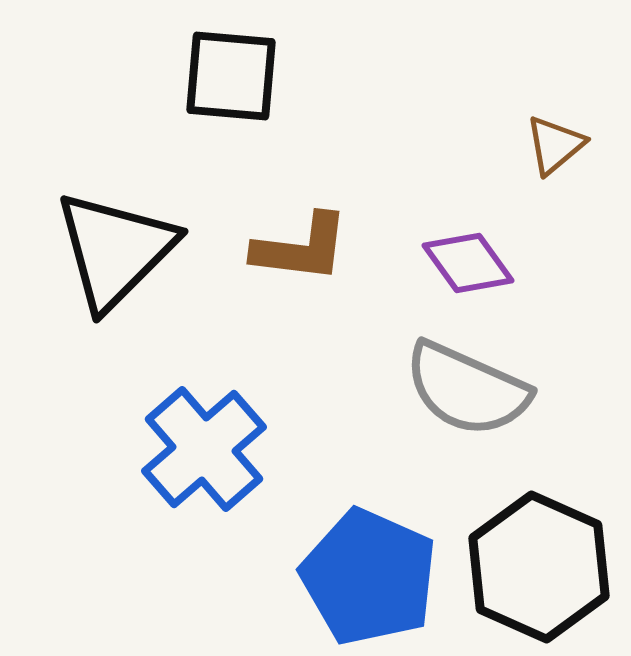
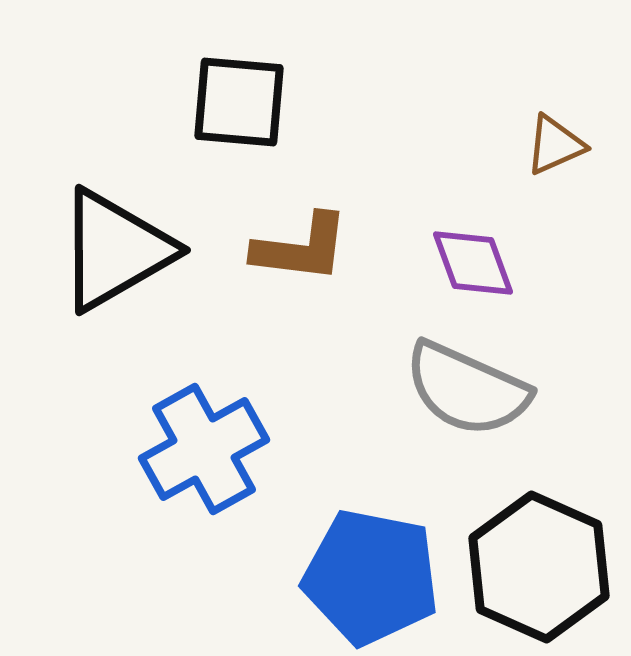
black square: moved 8 px right, 26 px down
brown triangle: rotated 16 degrees clockwise
black triangle: rotated 15 degrees clockwise
purple diamond: moved 5 px right; rotated 16 degrees clockwise
blue cross: rotated 12 degrees clockwise
blue pentagon: moved 2 px right; rotated 13 degrees counterclockwise
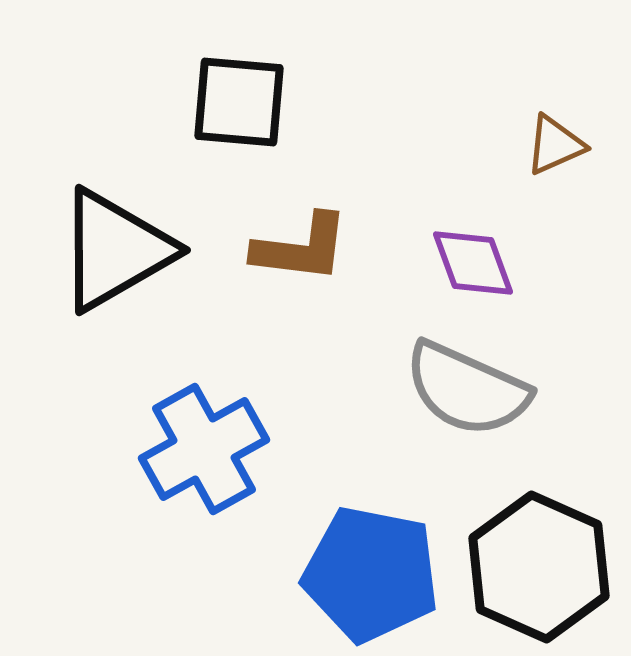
blue pentagon: moved 3 px up
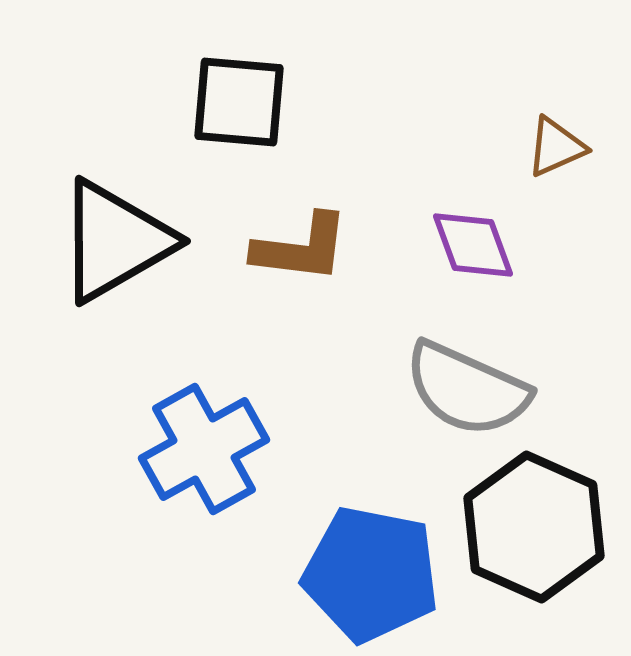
brown triangle: moved 1 px right, 2 px down
black triangle: moved 9 px up
purple diamond: moved 18 px up
black hexagon: moved 5 px left, 40 px up
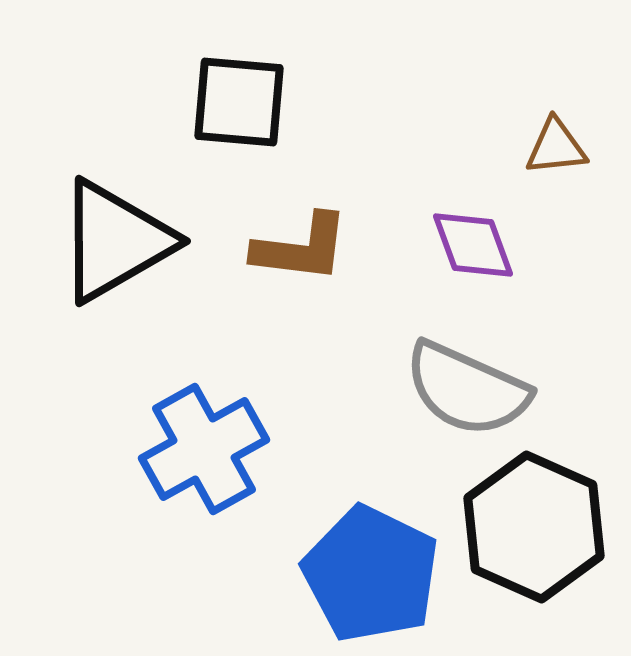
brown triangle: rotated 18 degrees clockwise
blue pentagon: rotated 15 degrees clockwise
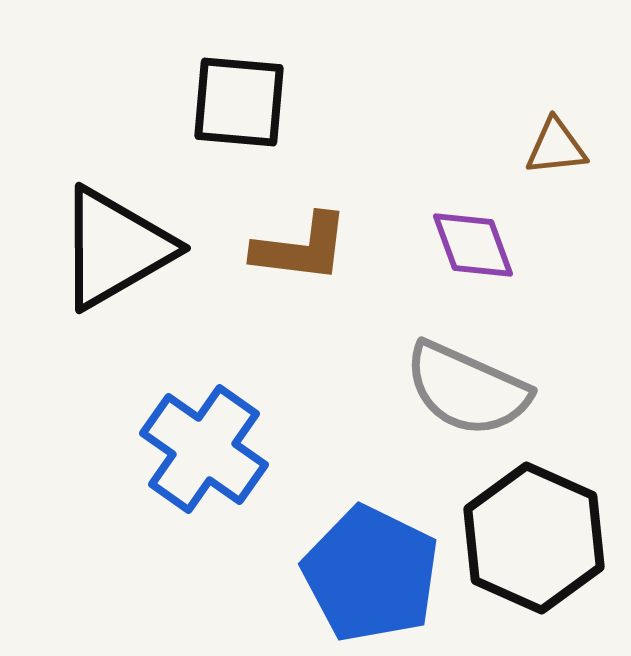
black triangle: moved 7 px down
blue cross: rotated 26 degrees counterclockwise
black hexagon: moved 11 px down
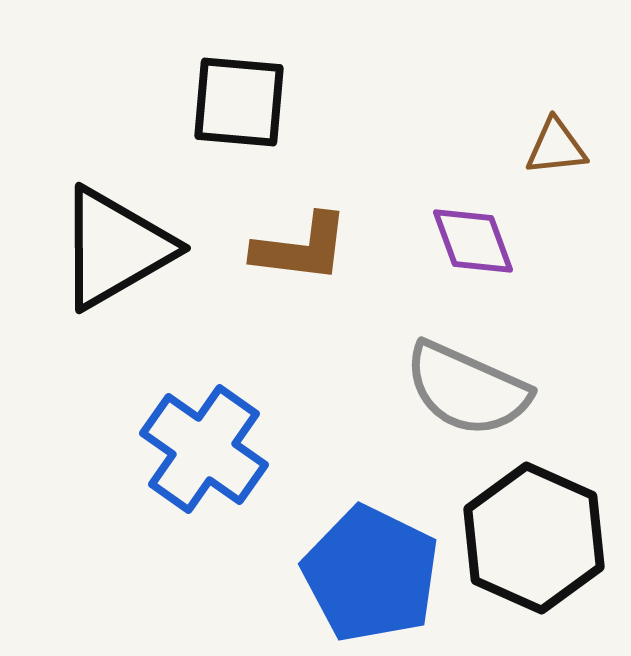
purple diamond: moved 4 px up
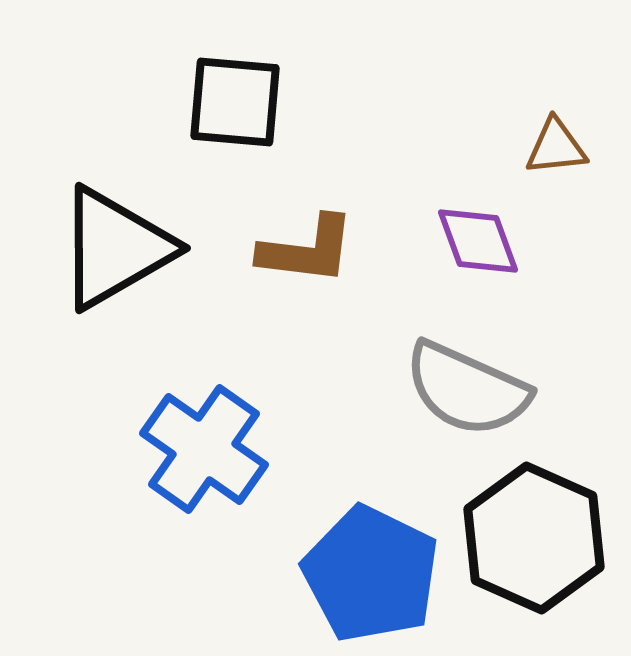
black square: moved 4 px left
purple diamond: moved 5 px right
brown L-shape: moved 6 px right, 2 px down
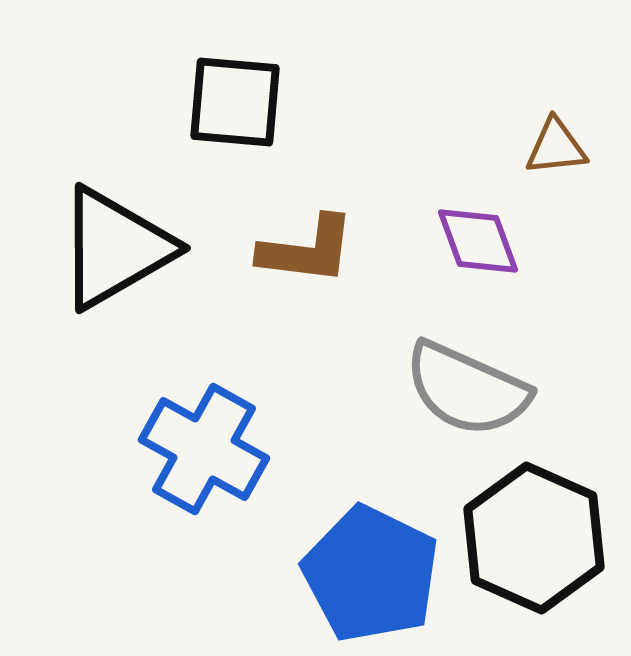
blue cross: rotated 6 degrees counterclockwise
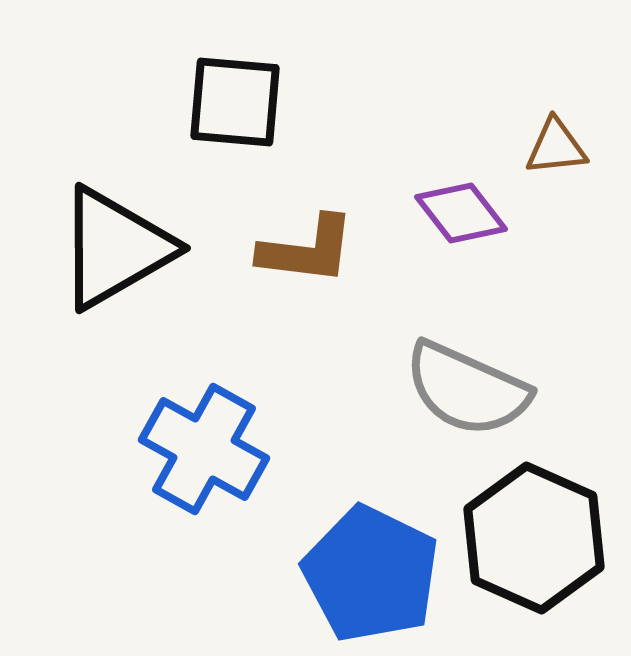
purple diamond: moved 17 px left, 28 px up; rotated 18 degrees counterclockwise
